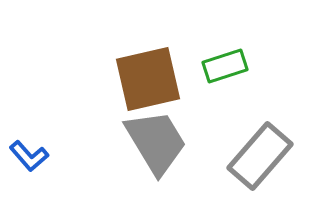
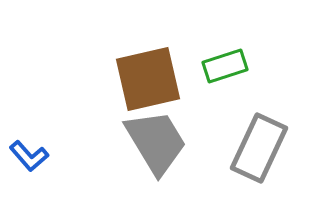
gray rectangle: moved 1 px left, 8 px up; rotated 16 degrees counterclockwise
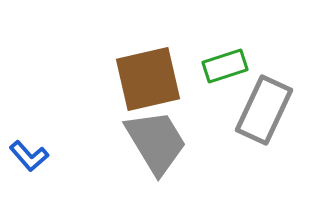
gray rectangle: moved 5 px right, 38 px up
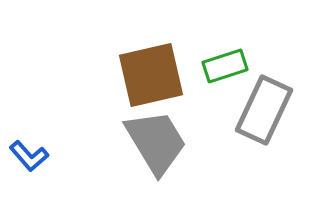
brown square: moved 3 px right, 4 px up
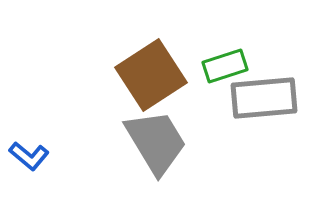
brown square: rotated 20 degrees counterclockwise
gray rectangle: moved 12 px up; rotated 60 degrees clockwise
blue L-shape: rotated 9 degrees counterclockwise
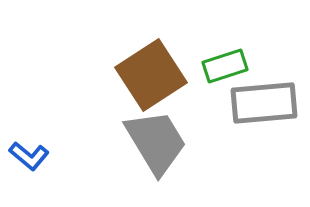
gray rectangle: moved 5 px down
